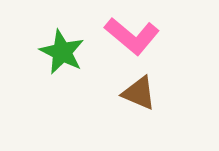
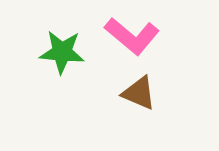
green star: rotated 21 degrees counterclockwise
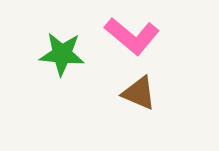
green star: moved 2 px down
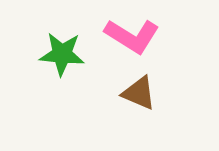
pink L-shape: rotated 8 degrees counterclockwise
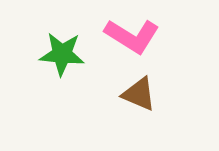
brown triangle: moved 1 px down
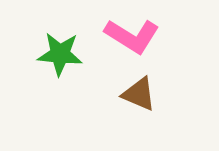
green star: moved 2 px left
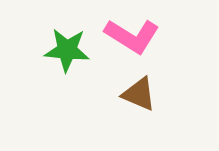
green star: moved 7 px right, 4 px up
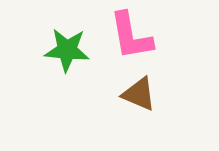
pink L-shape: moved 1 px left; rotated 48 degrees clockwise
